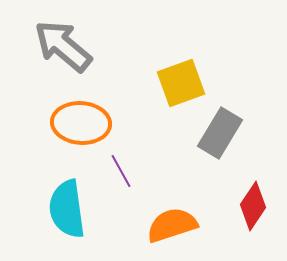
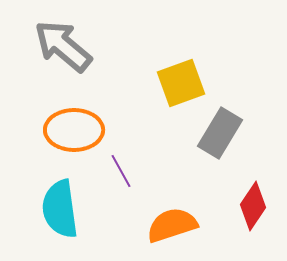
orange ellipse: moved 7 px left, 7 px down; rotated 4 degrees counterclockwise
cyan semicircle: moved 7 px left
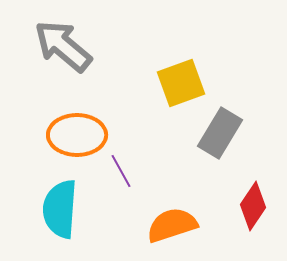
orange ellipse: moved 3 px right, 5 px down
cyan semicircle: rotated 12 degrees clockwise
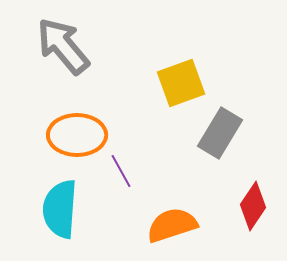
gray arrow: rotated 10 degrees clockwise
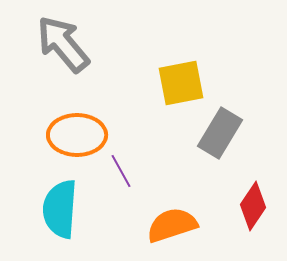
gray arrow: moved 2 px up
yellow square: rotated 9 degrees clockwise
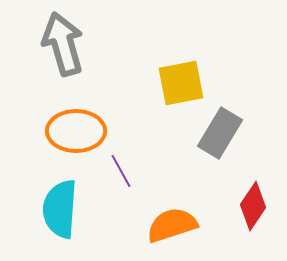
gray arrow: rotated 24 degrees clockwise
orange ellipse: moved 1 px left, 4 px up
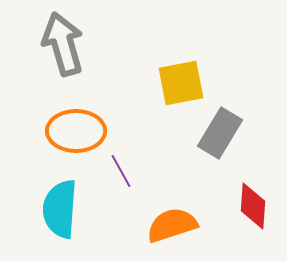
red diamond: rotated 30 degrees counterclockwise
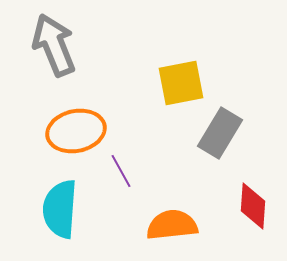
gray arrow: moved 9 px left, 1 px down; rotated 6 degrees counterclockwise
orange ellipse: rotated 12 degrees counterclockwise
orange semicircle: rotated 12 degrees clockwise
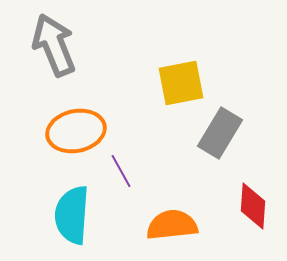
cyan semicircle: moved 12 px right, 6 px down
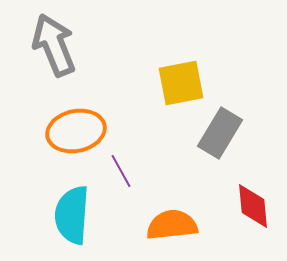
red diamond: rotated 9 degrees counterclockwise
